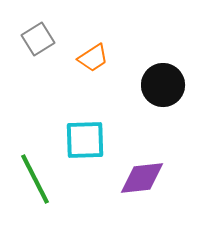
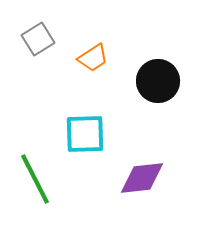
black circle: moved 5 px left, 4 px up
cyan square: moved 6 px up
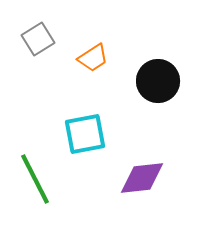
cyan square: rotated 9 degrees counterclockwise
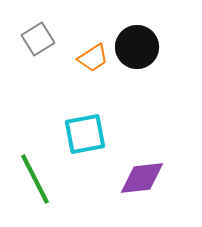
black circle: moved 21 px left, 34 px up
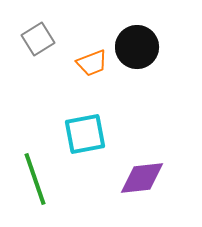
orange trapezoid: moved 1 px left, 5 px down; rotated 12 degrees clockwise
green line: rotated 8 degrees clockwise
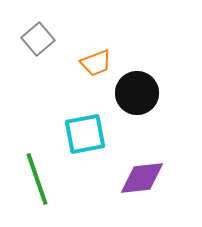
gray square: rotated 8 degrees counterclockwise
black circle: moved 46 px down
orange trapezoid: moved 4 px right
green line: moved 2 px right
